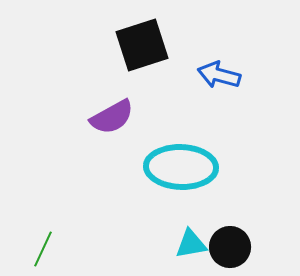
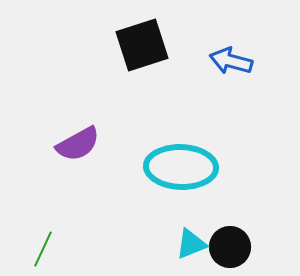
blue arrow: moved 12 px right, 14 px up
purple semicircle: moved 34 px left, 27 px down
cyan triangle: rotated 12 degrees counterclockwise
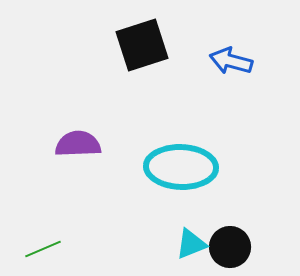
purple semicircle: rotated 153 degrees counterclockwise
green line: rotated 42 degrees clockwise
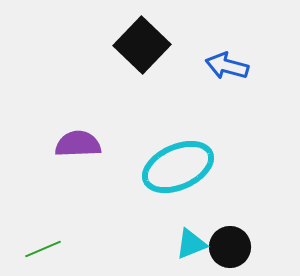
black square: rotated 28 degrees counterclockwise
blue arrow: moved 4 px left, 5 px down
cyan ellipse: moved 3 px left; rotated 26 degrees counterclockwise
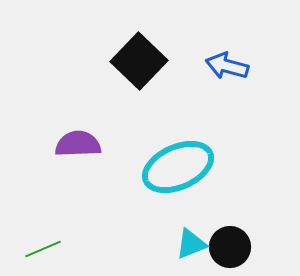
black square: moved 3 px left, 16 px down
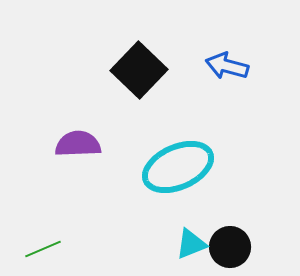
black square: moved 9 px down
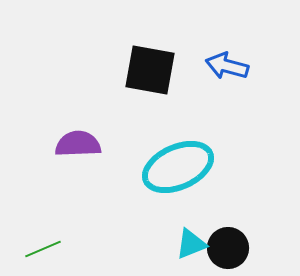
black square: moved 11 px right; rotated 34 degrees counterclockwise
black circle: moved 2 px left, 1 px down
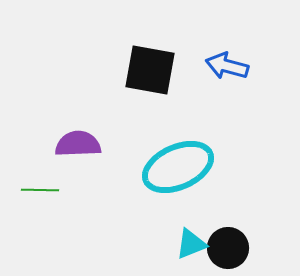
green line: moved 3 px left, 59 px up; rotated 24 degrees clockwise
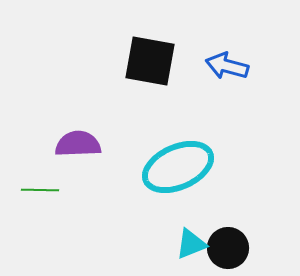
black square: moved 9 px up
